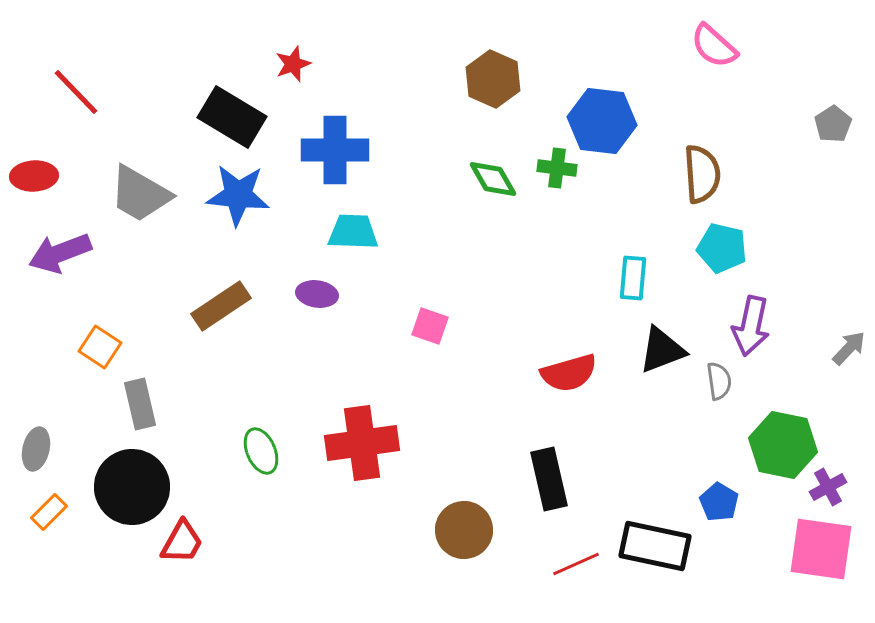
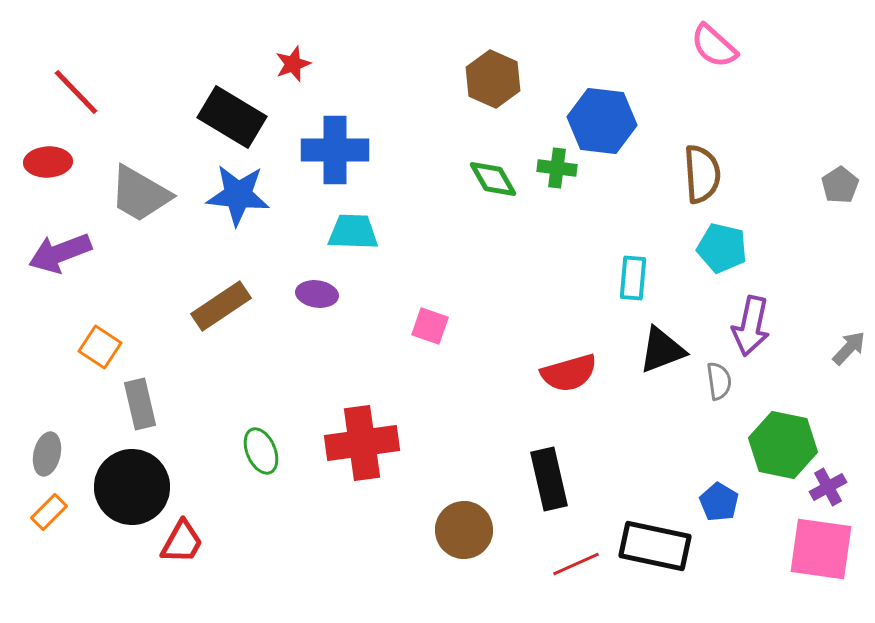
gray pentagon at (833, 124): moved 7 px right, 61 px down
red ellipse at (34, 176): moved 14 px right, 14 px up
gray ellipse at (36, 449): moved 11 px right, 5 px down
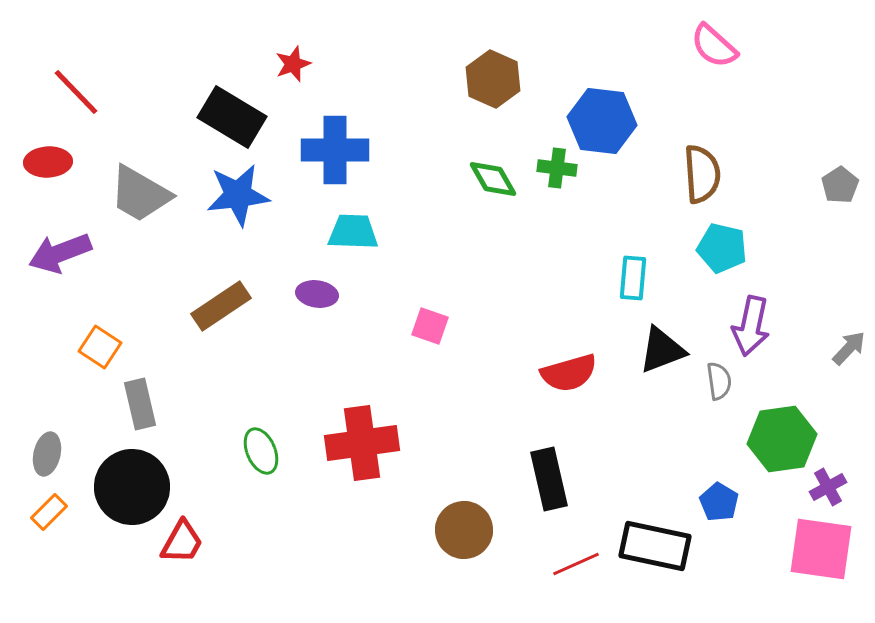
blue star at (238, 195): rotated 12 degrees counterclockwise
green hexagon at (783, 445): moved 1 px left, 6 px up; rotated 20 degrees counterclockwise
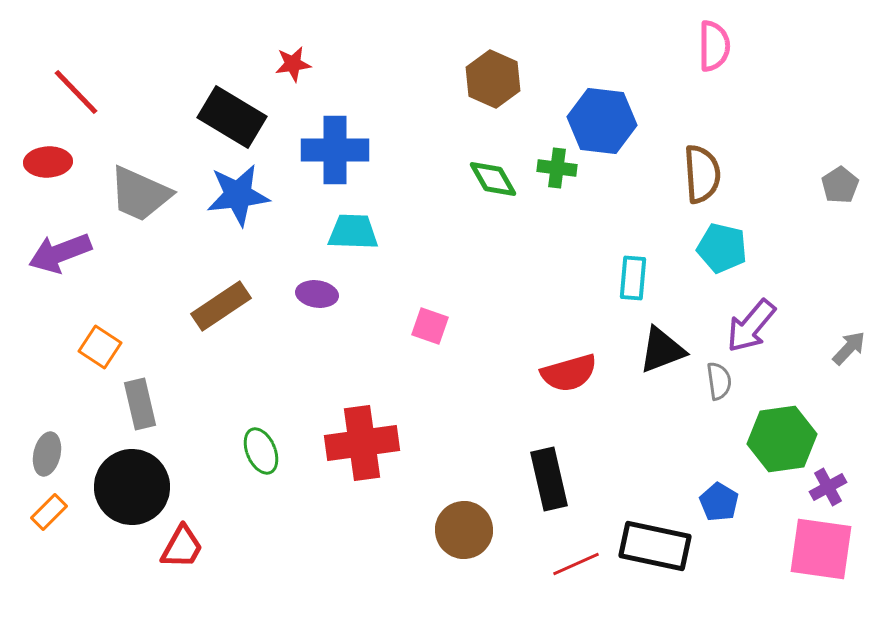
pink semicircle at (714, 46): rotated 132 degrees counterclockwise
red star at (293, 64): rotated 12 degrees clockwise
gray trapezoid at (140, 194): rotated 6 degrees counterclockwise
purple arrow at (751, 326): rotated 28 degrees clockwise
red trapezoid at (182, 542): moved 5 px down
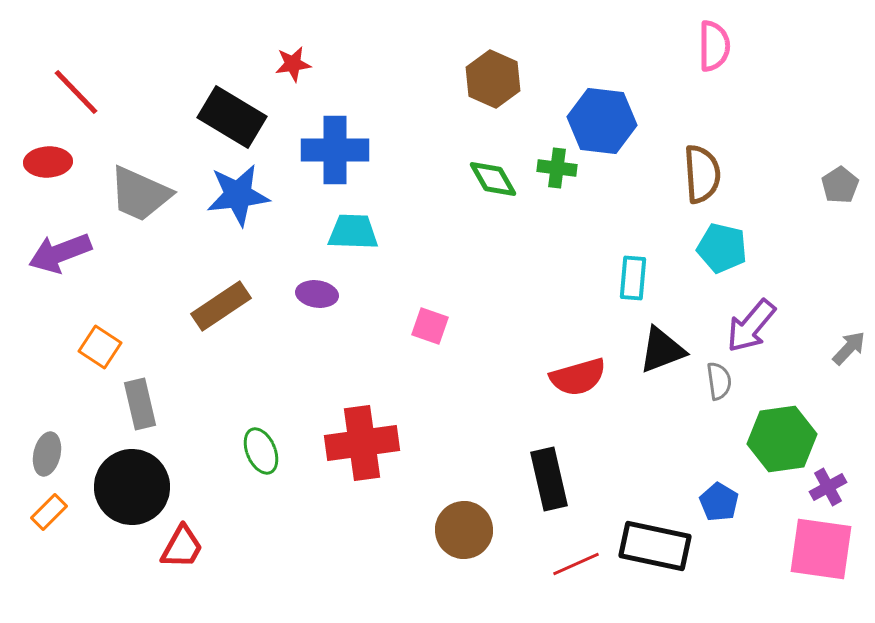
red semicircle at (569, 373): moved 9 px right, 4 px down
